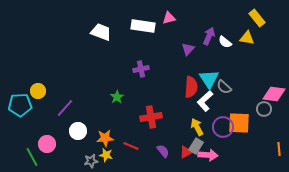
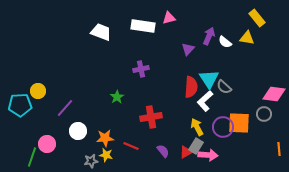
gray circle: moved 5 px down
green line: rotated 48 degrees clockwise
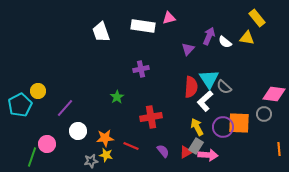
white trapezoid: rotated 130 degrees counterclockwise
cyan pentagon: rotated 25 degrees counterclockwise
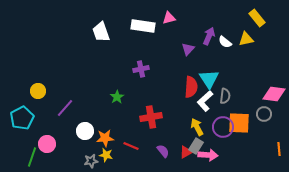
yellow triangle: moved 1 px left, 1 px down; rotated 21 degrees counterclockwise
gray semicircle: moved 1 px right, 9 px down; rotated 126 degrees counterclockwise
cyan pentagon: moved 2 px right, 13 px down
white circle: moved 7 px right
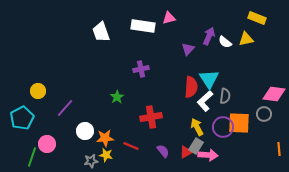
yellow rectangle: rotated 30 degrees counterclockwise
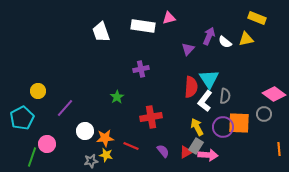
pink diamond: rotated 30 degrees clockwise
white L-shape: rotated 10 degrees counterclockwise
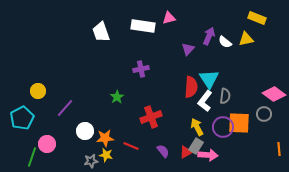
red cross: rotated 10 degrees counterclockwise
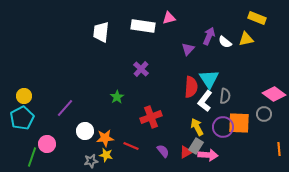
white trapezoid: rotated 25 degrees clockwise
purple cross: rotated 35 degrees counterclockwise
yellow circle: moved 14 px left, 5 px down
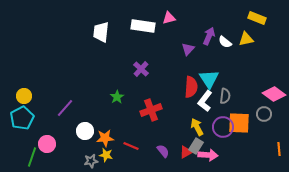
red cross: moved 7 px up
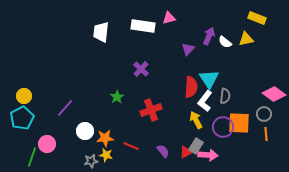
yellow arrow: moved 1 px left, 7 px up
orange line: moved 13 px left, 15 px up
